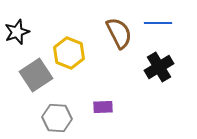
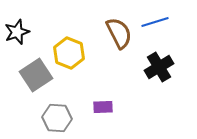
blue line: moved 3 px left, 1 px up; rotated 16 degrees counterclockwise
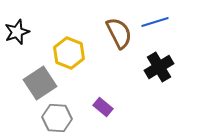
gray square: moved 4 px right, 8 px down
purple rectangle: rotated 42 degrees clockwise
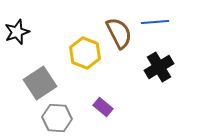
blue line: rotated 12 degrees clockwise
yellow hexagon: moved 16 px right
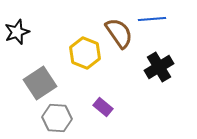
blue line: moved 3 px left, 3 px up
brown semicircle: rotated 8 degrees counterclockwise
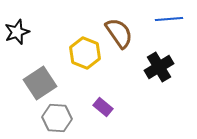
blue line: moved 17 px right
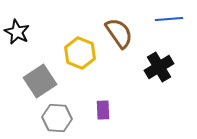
black star: rotated 25 degrees counterclockwise
yellow hexagon: moved 5 px left
gray square: moved 2 px up
purple rectangle: moved 3 px down; rotated 48 degrees clockwise
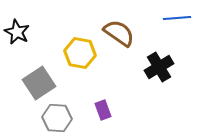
blue line: moved 8 px right, 1 px up
brown semicircle: rotated 20 degrees counterclockwise
yellow hexagon: rotated 12 degrees counterclockwise
gray square: moved 1 px left, 2 px down
purple rectangle: rotated 18 degrees counterclockwise
